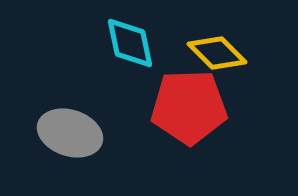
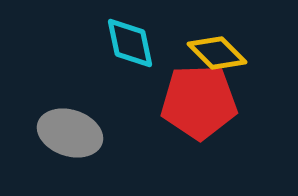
red pentagon: moved 10 px right, 5 px up
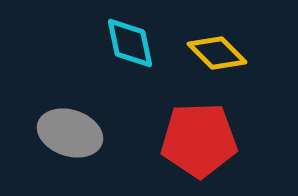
red pentagon: moved 38 px down
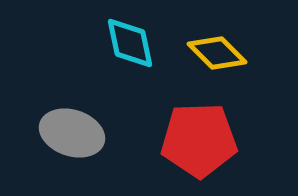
gray ellipse: moved 2 px right
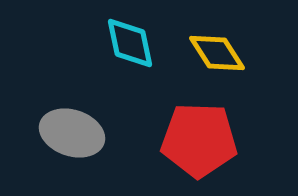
yellow diamond: rotated 12 degrees clockwise
red pentagon: rotated 4 degrees clockwise
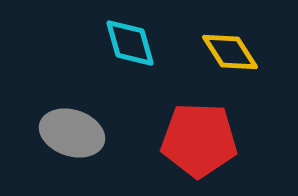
cyan diamond: rotated 4 degrees counterclockwise
yellow diamond: moved 13 px right, 1 px up
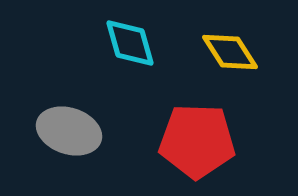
gray ellipse: moved 3 px left, 2 px up
red pentagon: moved 2 px left, 1 px down
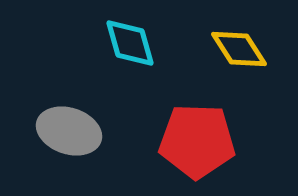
yellow diamond: moved 9 px right, 3 px up
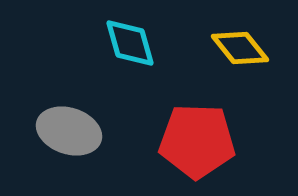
yellow diamond: moved 1 px right, 1 px up; rotated 6 degrees counterclockwise
